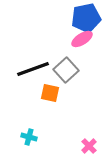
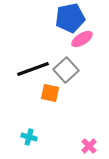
blue pentagon: moved 16 px left
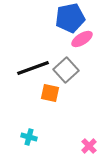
black line: moved 1 px up
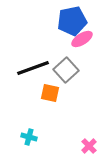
blue pentagon: moved 2 px right, 3 px down
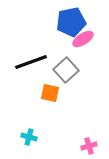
blue pentagon: moved 1 px left, 1 px down
pink ellipse: moved 1 px right
black line: moved 2 px left, 6 px up
pink cross: rotated 28 degrees clockwise
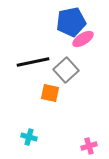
black line: moved 2 px right; rotated 8 degrees clockwise
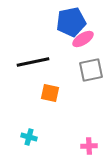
gray square: moved 25 px right; rotated 30 degrees clockwise
pink cross: rotated 14 degrees clockwise
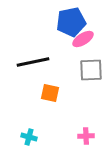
gray square: rotated 10 degrees clockwise
pink cross: moved 3 px left, 10 px up
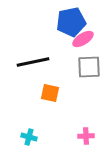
gray square: moved 2 px left, 3 px up
